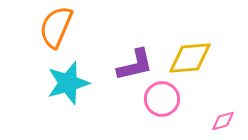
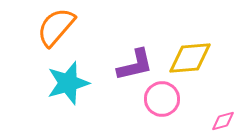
orange semicircle: rotated 18 degrees clockwise
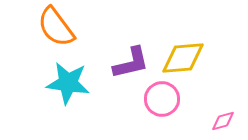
orange semicircle: rotated 78 degrees counterclockwise
yellow diamond: moved 7 px left
purple L-shape: moved 4 px left, 2 px up
cyan star: rotated 24 degrees clockwise
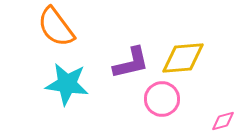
cyan star: moved 1 px left, 1 px down
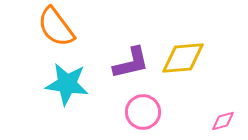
pink circle: moved 19 px left, 13 px down
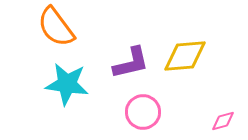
yellow diamond: moved 2 px right, 2 px up
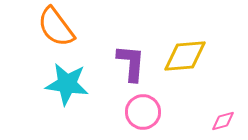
purple L-shape: rotated 72 degrees counterclockwise
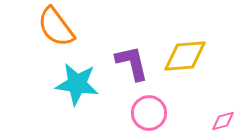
purple L-shape: moved 1 px right; rotated 18 degrees counterclockwise
cyan star: moved 10 px right
pink circle: moved 6 px right, 1 px down
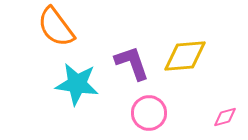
purple L-shape: rotated 6 degrees counterclockwise
pink diamond: moved 2 px right, 4 px up
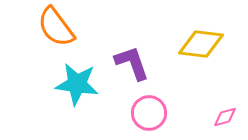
yellow diamond: moved 16 px right, 12 px up; rotated 12 degrees clockwise
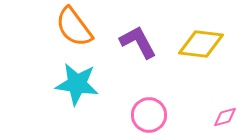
orange semicircle: moved 18 px right
purple L-shape: moved 6 px right, 21 px up; rotated 9 degrees counterclockwise
pink circle: moved 2 px down
